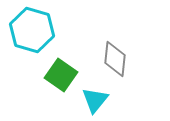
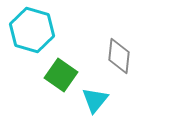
gray diamond: moved 4 px right, 3 px up
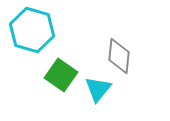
cyan triangle: moved 3 px right, 11 px up
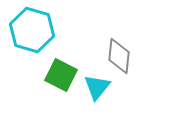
green square: rotated 8 degrees counterclockwise
cyan triangle: moved 1 px left, 2 px up
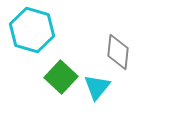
gray diamond: moved 1 px left, 4 px up
green square: moved 2 px down; rotated 16 degrees clockwise
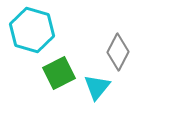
gray diamond: rotated 21 degrees clockwise
green square: moved 2 px left, 4 px up; rotated 20 degrees clockwise
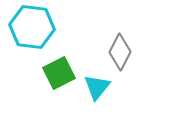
cyan hexagon: moved 3 px up; rotated 9 degrees counterclockwise
gray diamond: moved 2 px right
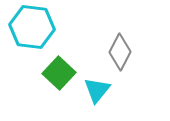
green square: rotated 20 degrees counterclockwise
cyan triangle: moved 3 px down
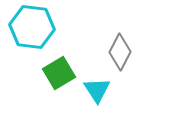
green square: rotated 16 degrees clockwise
cyan triangle: rotated 12 degrees counterclockwise
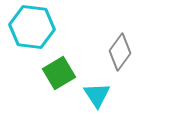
gray diamond: rotated 9 degrees clockwise
cyan triangle: moved 5 px down
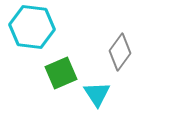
green square: moved 2 px right; rotated 8 degrees clockwise
cyan triangle: moved 1 px up
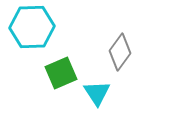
cyan hexagon: rotated 9 degrees counterclockwise
cyan triangle: moved 1 px up
